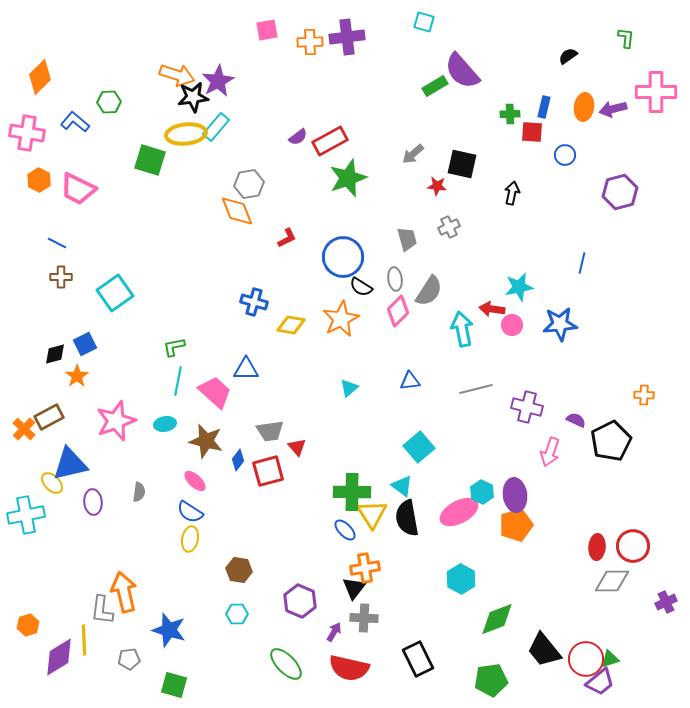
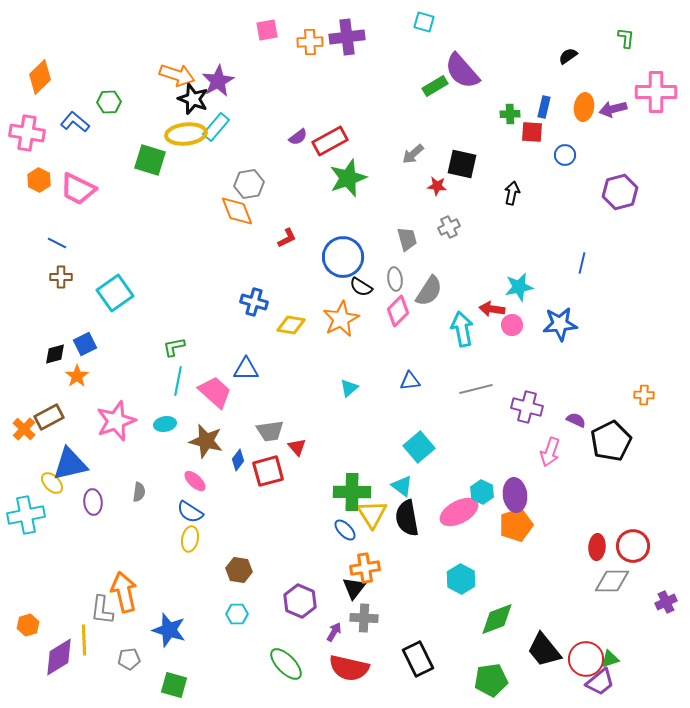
black star at (193, 97): moved 2 px down; rotated 28 degrees clockwise
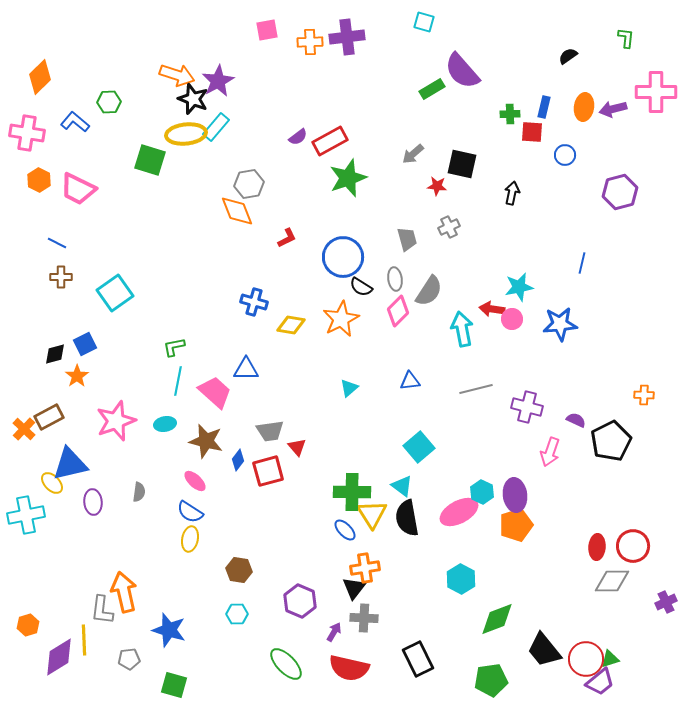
green rectangle at (435, 86): moved 3 px left, 3 px down
pink circle at (512, 325): moved 6 px up
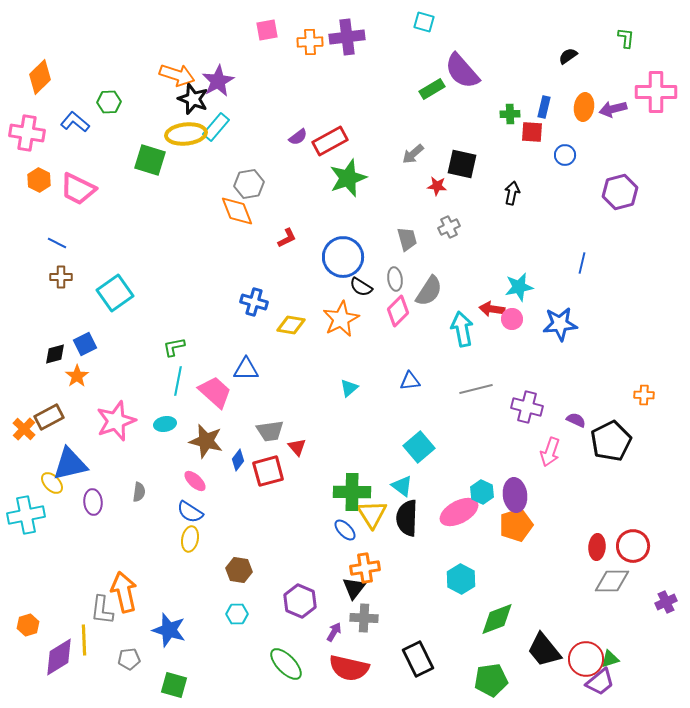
black semicircle at (407, 518): rotated 12 degrees clockwise
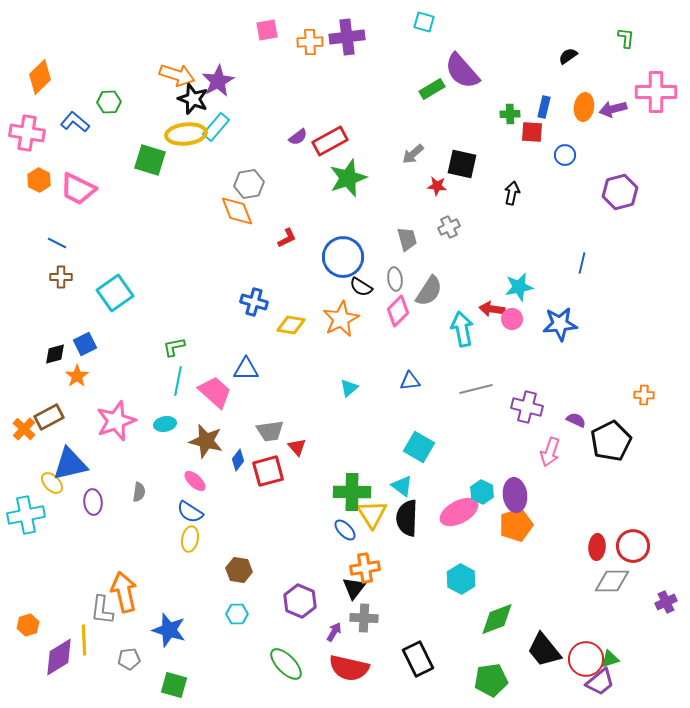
cyan square at (419, 447): rotated 20 degrees counterclockwise
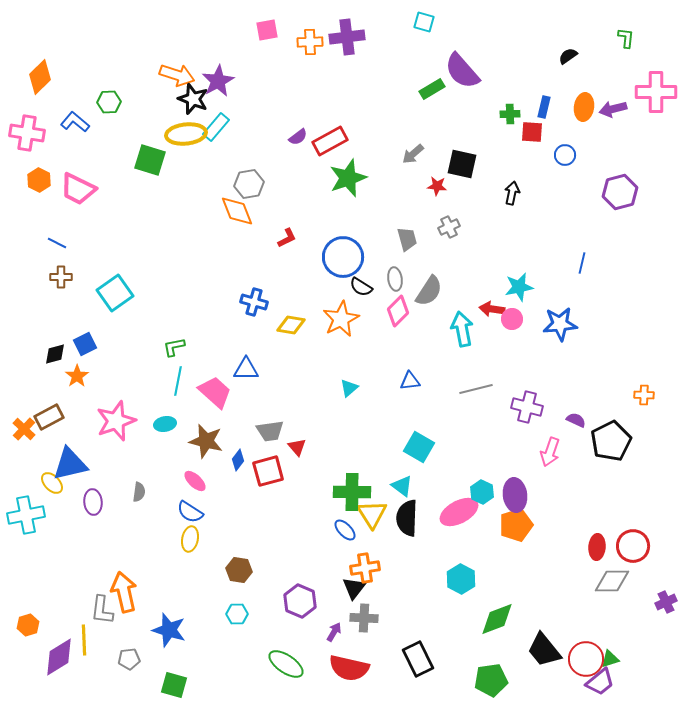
green ellipse at (286, 664): rotated 12 degrees counterclockwise
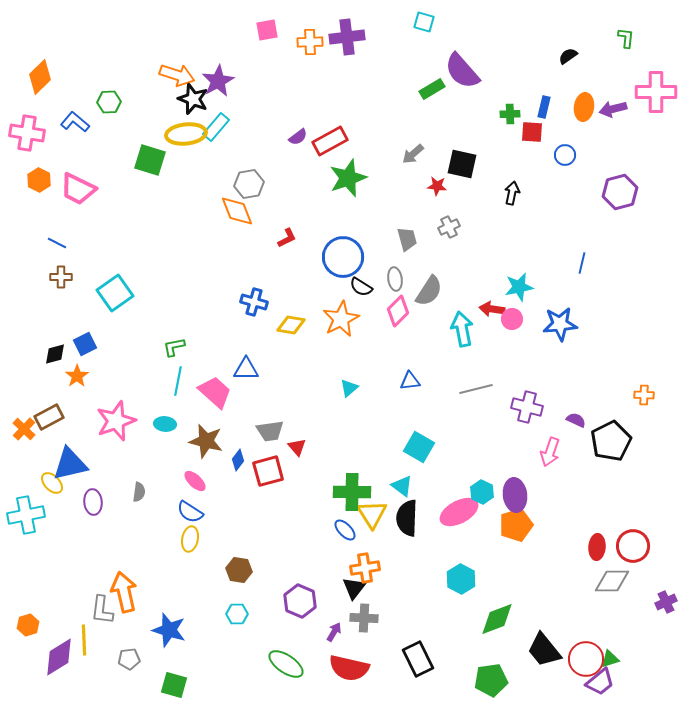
cyan ellipse at (165, 424): rotated 15 degrees clockwise
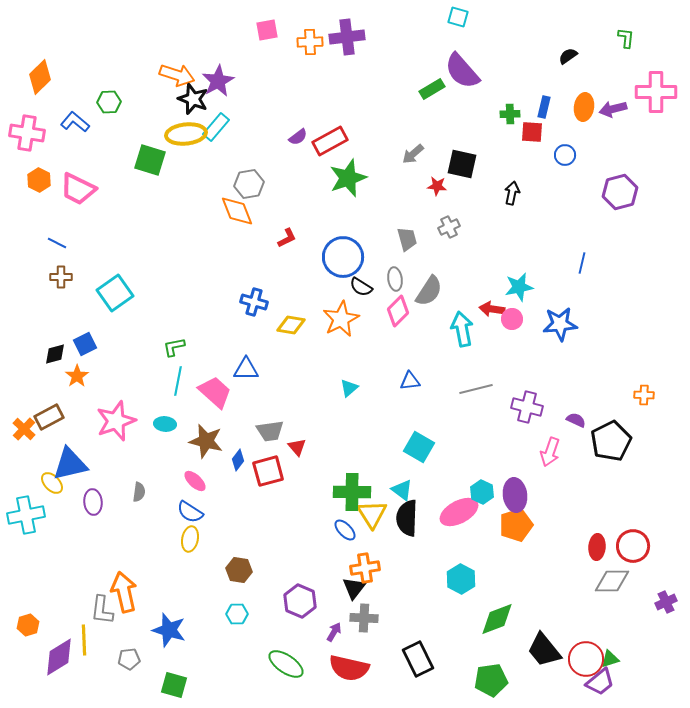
cyan square at (424, 22): moved 34 px right, 5 px up
cyan triangle at (402, 486): moved 4 px down
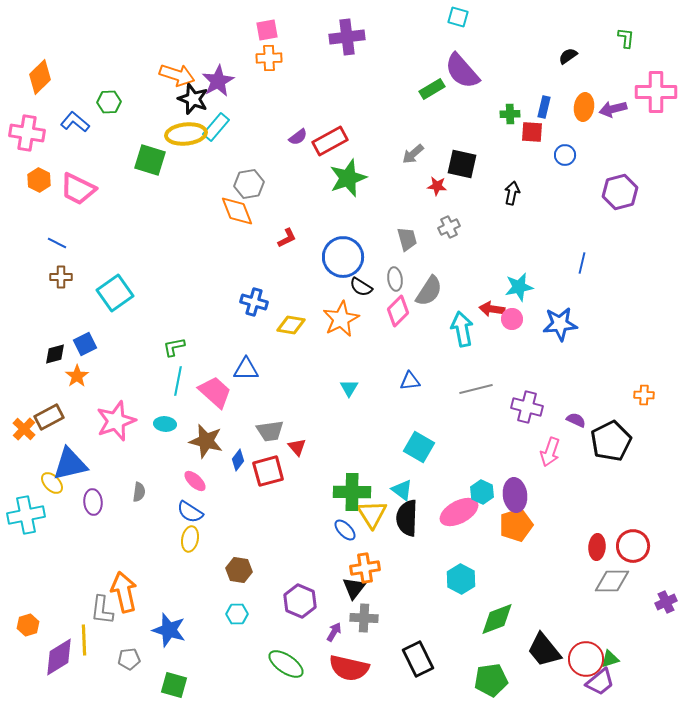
orange cross at (310, 42): moved 41 px left, 16 px down
cyan triangle at (349, 388): rotated 18 degrees counterclockwise
